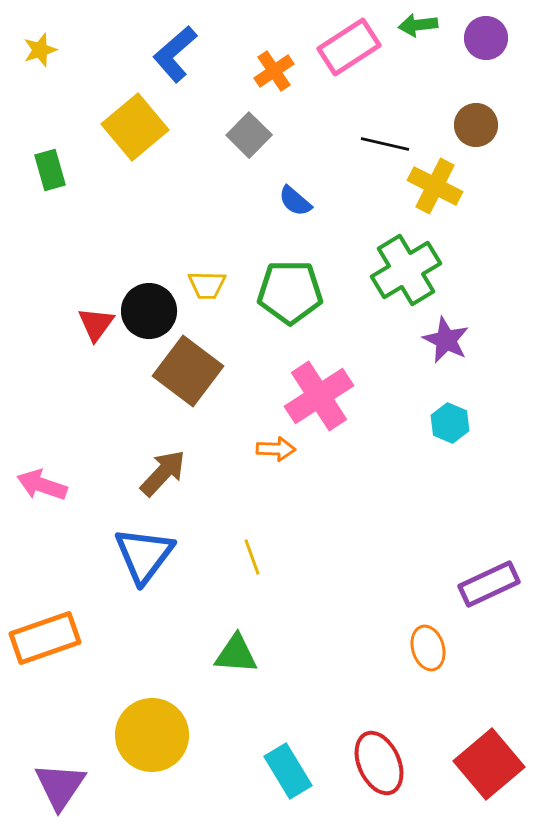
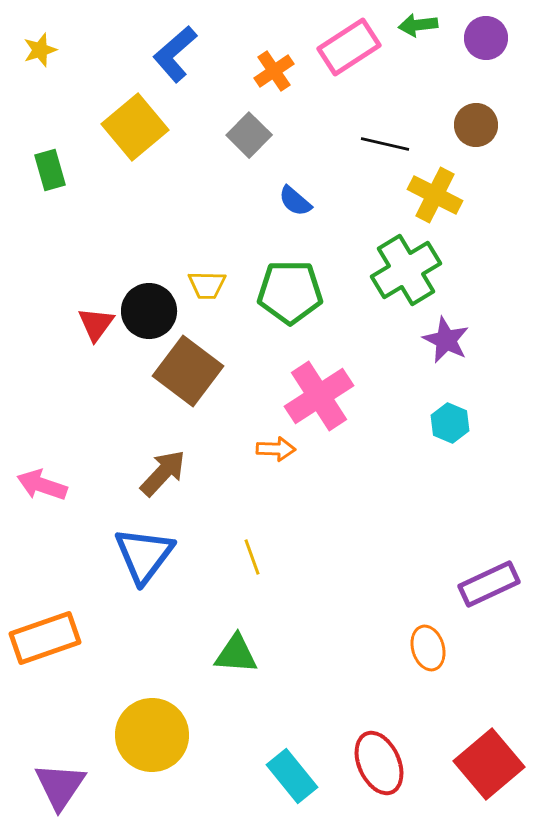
yellow cross: moved 9 px down
cyan rectangle: moved 4 px right, 5 px down; rotated 8 degrees counterclockwise
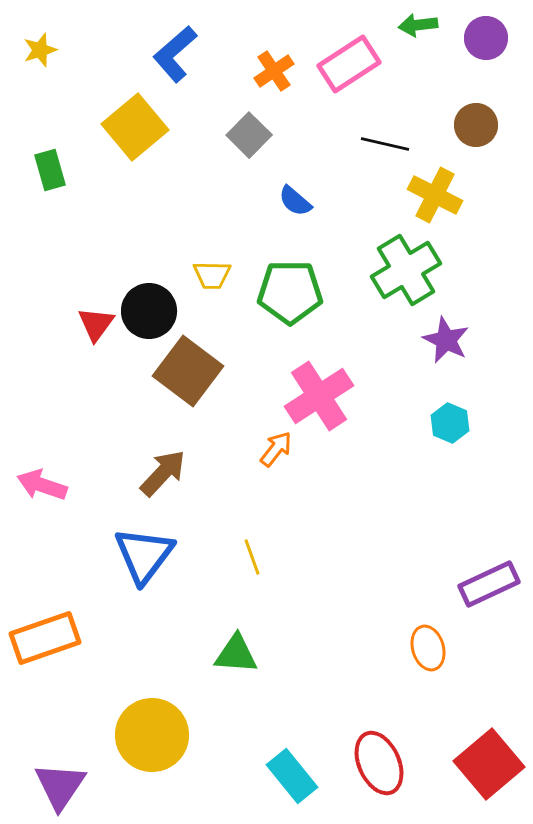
pink rectangle: moved 17 px down
yellow trapezoid: moved 5 px right, 10 px up
orange arrow: rotated 54 degrees counterclockwise
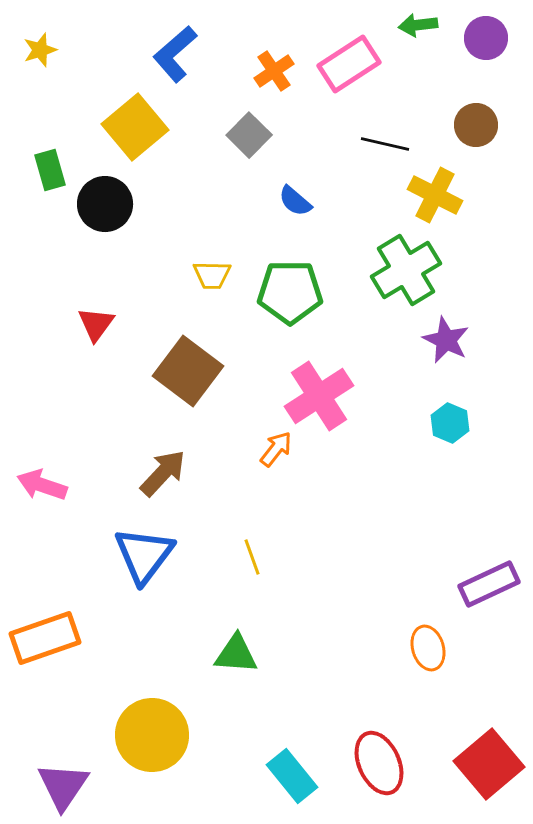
black circle: moved 44 px left, 107 px up
purple triangle: moved 3 px right
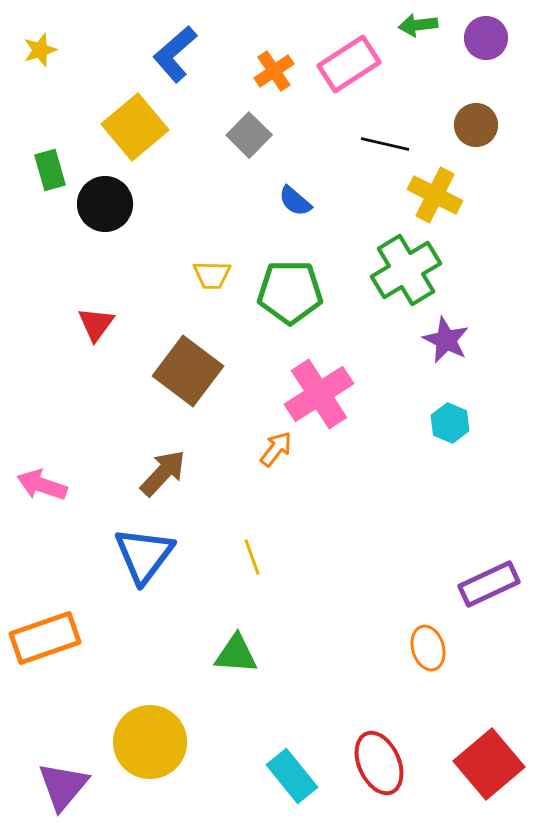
pink cross: moved 2 px up
yellow circle: moved 2 px left, 7 px down
purple triangle: rotated 6 degrees clockwise
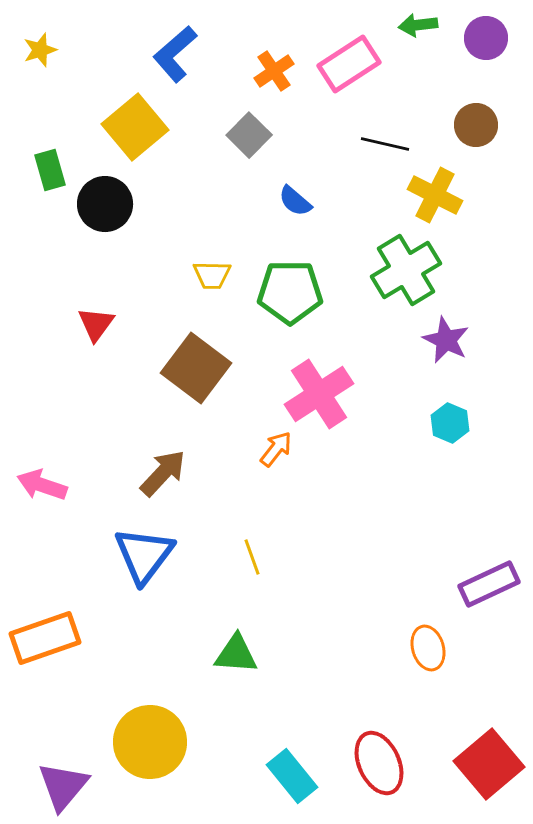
brown square: moved 8 px right, 3 px up
